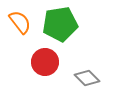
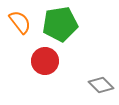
red circle: moved 1 px up
gray diamond: moved 14 px right, 7 px down
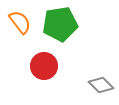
red circle: moved 1 px left, 5 px down
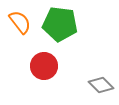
green pentagon: rotated 16 degrees clockwise
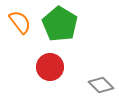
green pentagon: rotated 24 degrees clockwise
red circle: moved 6 px right, 1 px down
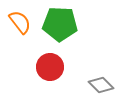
green pentagon: rotated 28 degrees counterclockwise
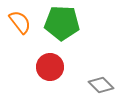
green pentagon: moved 2 px right, 1 px up
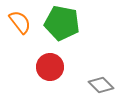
green pentagon: rotated 8 degrees clockwise
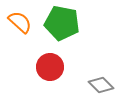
orange semicircle: rotated 10 degrees counterclockwise
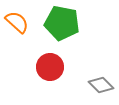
orange semicircle: moved 3 px left
